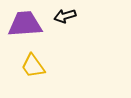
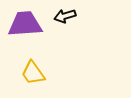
yellow trapezoid: moved 7 px down
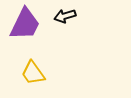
purple trapezoid: rotated 120 degrees clockwise
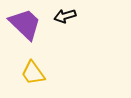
purple trapezoid: rotated 72 degrees counterclockwise
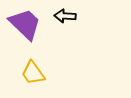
black arrow: rotated 20 degrees clockwise
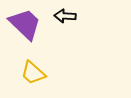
yellow trapezoid: rotated 12 degrees counterclockwise
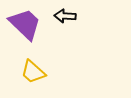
yellow trapezoid: moved 1 px up
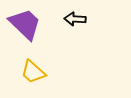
black arrow: moved 10 px right, 3 px down
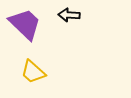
black arrow: moved 6 px left, 4 px up
